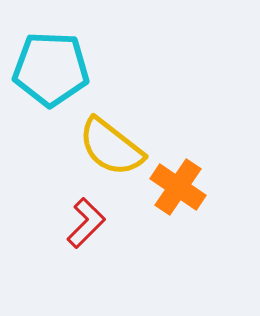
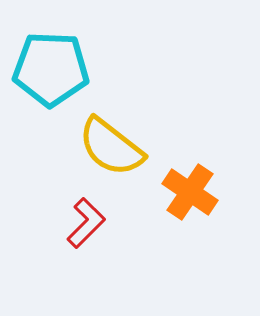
orange cross: moved 12 px right, 5 px down
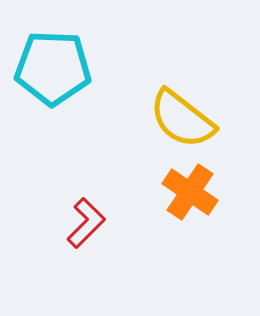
cyan pentagon: moved 2 px right, 1 px up
yellow semicircle: moved 71 px right, 28 px up
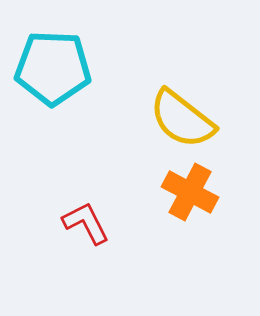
orange cross: rotated 6 degrees counterclockwise
red L-shape: rotated 72 degrees counterclockwise
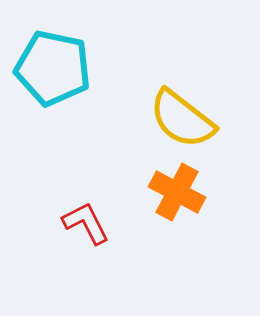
cyan pentagon: rotated 10 degrees clockwise
orange cross: moved 13 px left
